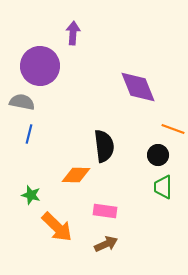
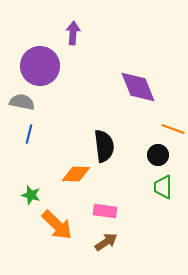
orange diamond: moved 1 px up
orange arrow: moved 2 px up
brown arrow: moved 2 px up; rotated 10 degrees counterclockwise
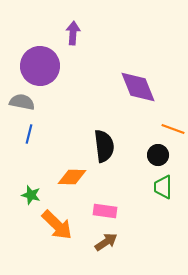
orange diamond: moved 4 px left, 3 px down
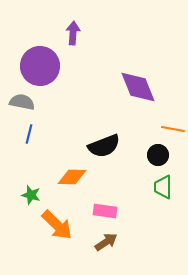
orange line: rotated 10 degrees counterclockwise
black semicircle: rotated 76 degrees clockwise
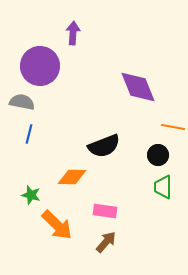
orange line: moved 2 px up
brown arrow: rotated 15 degrees counterclockwise
